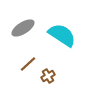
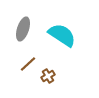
gray ellipse: moved 1 px down; rotated 40 degrees counterclockwise
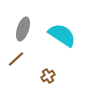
brown line: moved 12 px left, 5 px up
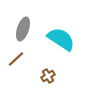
cyan semicircle: moved 1 px left, 4 px down
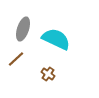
cyan semicircle: moved 5 px left; rotated 8 degrees counterclockwise
brown cross: moved 2 px up; rotated 24 degrees counterclockwise
